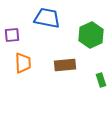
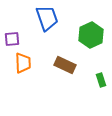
blue trapezoid: rotated 60 degrees clockwise
purple square: moved 4 px down
brown rectangle: rotated 30 degrees clockwise
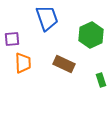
brown rectangle: moved 1 px left, 1 px up
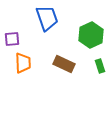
green rectangle: moved 1 px left, 14 px up
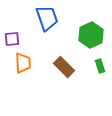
brown rectangle: moved 3 px down; rotated 20 degrees clockwise
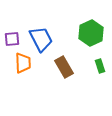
blue trapezoid: moved 6 px left, 21 px down; rotated 8 degrees counterclockwise
green hexagon: moved 2 px up
brown rectangle: rotated 15 degrees clockwise
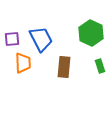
green hexagon: rotated 10 degrees counterclockwise
brown rectangle: rotated 35 degrees clockwise
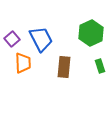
green hexagon: rotated 10 degrees clockwise
purple square: rotated 35 degrees counterclockwise
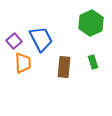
green hexagon: moved 10 px up
purple square: moved 2 px right, 2 px down
green rectangle: moved 7 px left, 4 px up
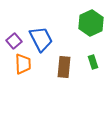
orange trapezoid: moved 1 px down
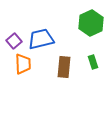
blue trapezoid: rotated 76 degrees counterclockwise
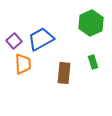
blue trapezoid: rotated 16 degrees counterclockwise
brown rectangle: moved 6 px down
